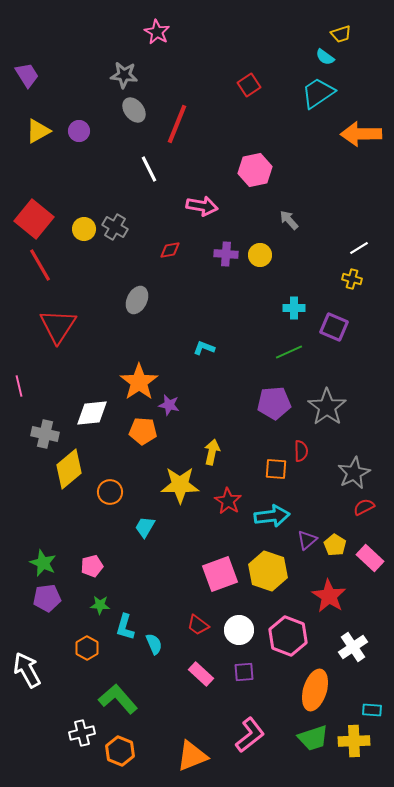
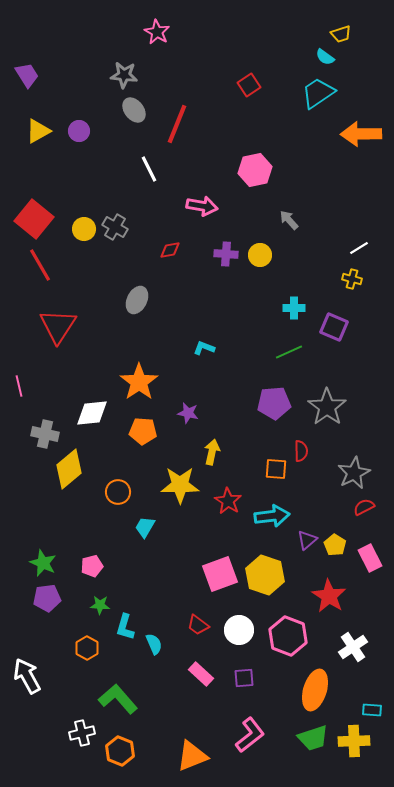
purple star at (169, 405): moved 19 px right, 8 px down
orange circle at (110, 492): moved 8 px right
pink rectangle at (370, 558): rotated 20 degrees clockwise
yellow hexagon at (268, 571): moved 3 px left, 4 px down
white arrow at (27, 670): moved 6 px down
purple square at (244, 672): moved 6 px down
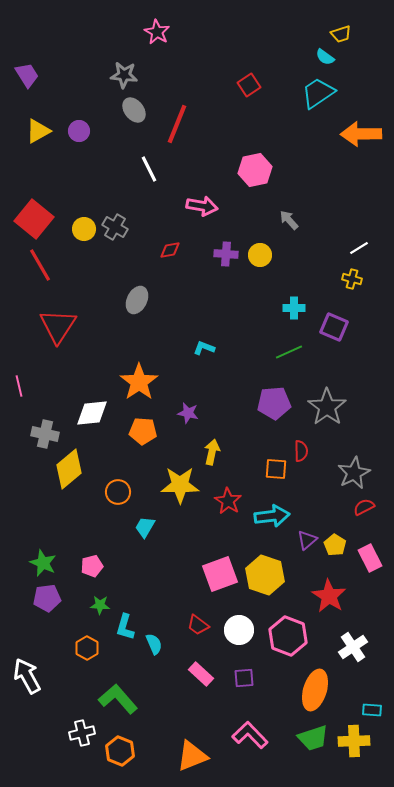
pink L-shape at (250, 735): rotated 96 degrees counterclockwise
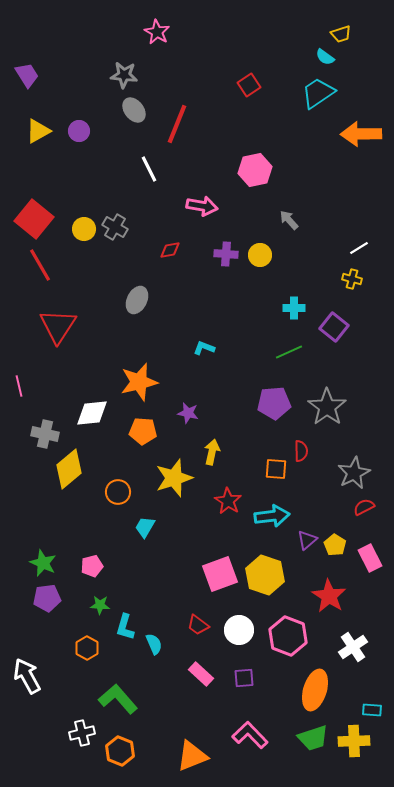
purple square at (334, 327): rotated 16 degrees clockwise
orange star at (139, 382): rotated 21 degrees clockwise
yellow star at (180, 485): moved 6 px left, 7 px up; rotated 18 degrees counterclockwise
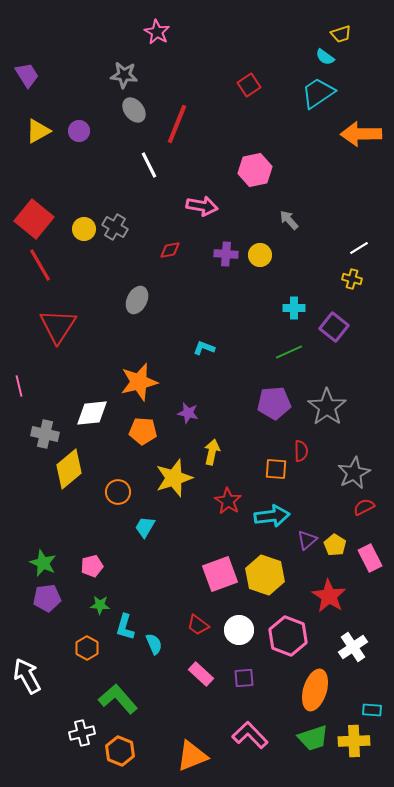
white line at (149, 169): moved 4 px up
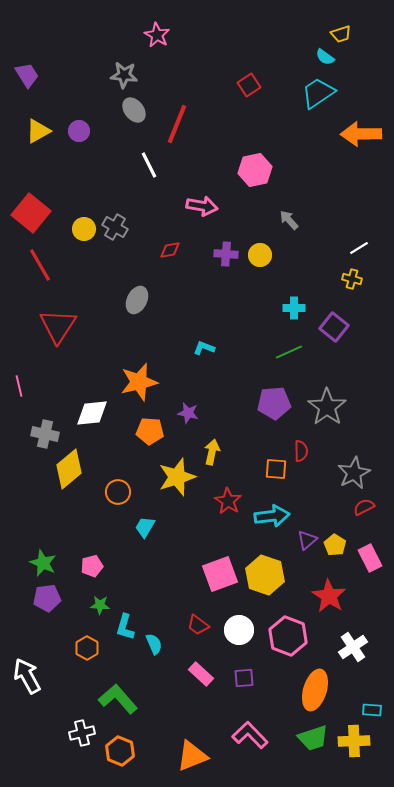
pink star at (157, 32): moved 3 px down
red square at (34, 219): moved 3 px left, 6 px up
orange pentagon at (143, 431): moved 7 px right
yellow star at (174, 478): moved 3 px right, 1 px up
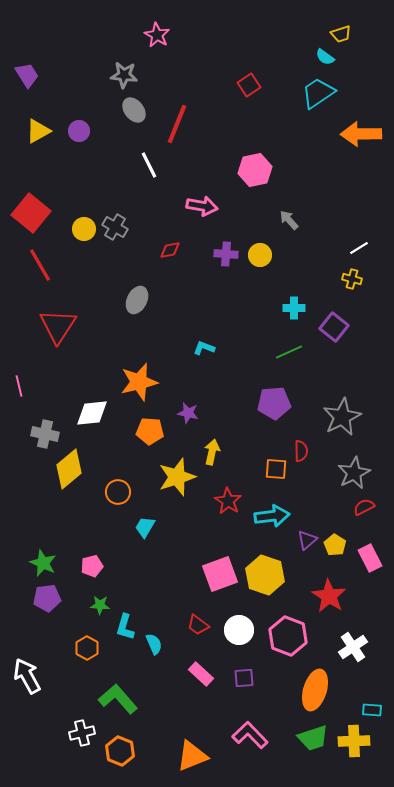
gray star at (327, 407): moved 15 px right, 10 px down; rotated 9 degrees clockwise
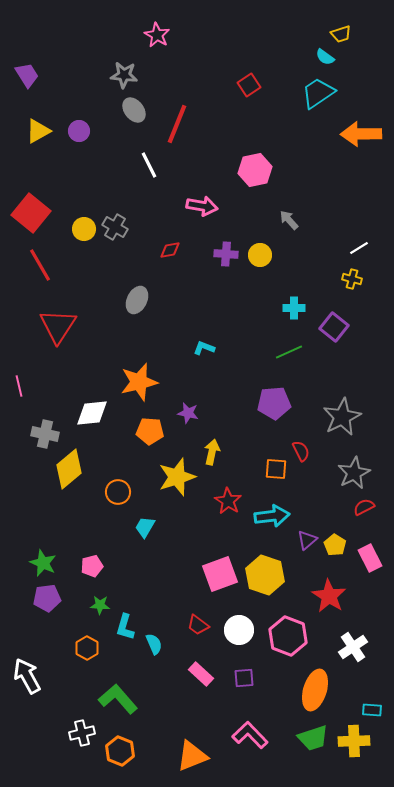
red semicircle at (301, 451): rotated 25 degrees counterclockwise
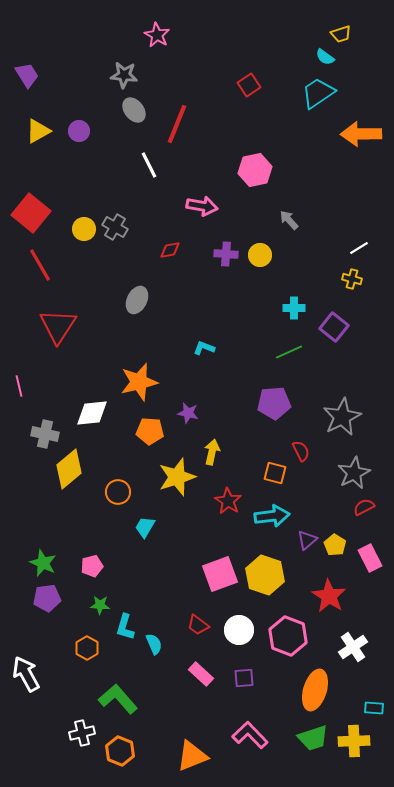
orange square at (276, 469): moved 1 px left, 4 px down; rotated 10 degrees clockwise
white arrow at (27, 676): moved 1 px left, 2 px up
cyan rectangle at (372, 710): moved 2 px right, 2 px up
